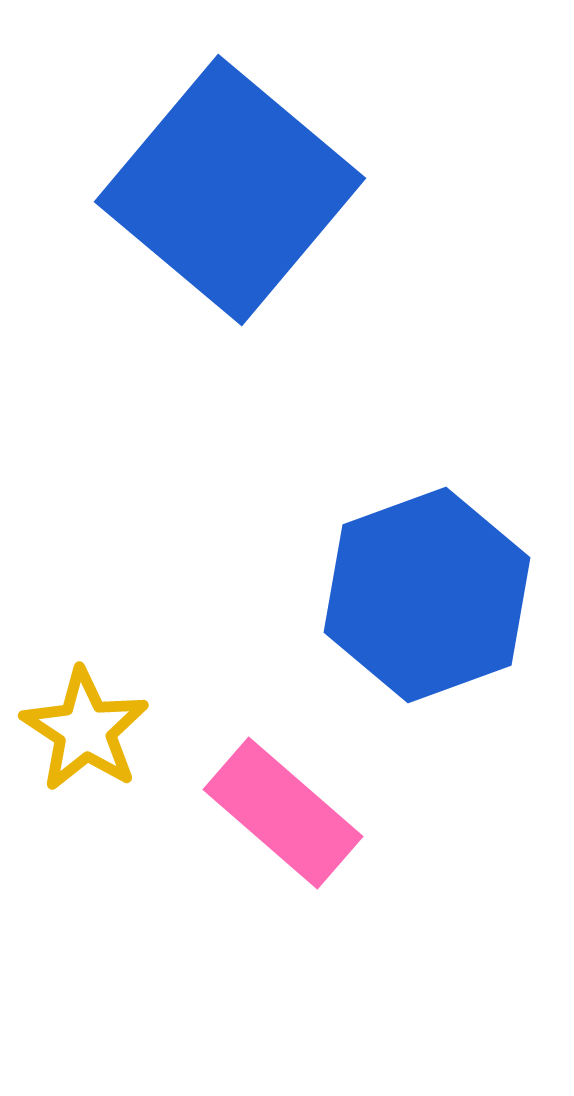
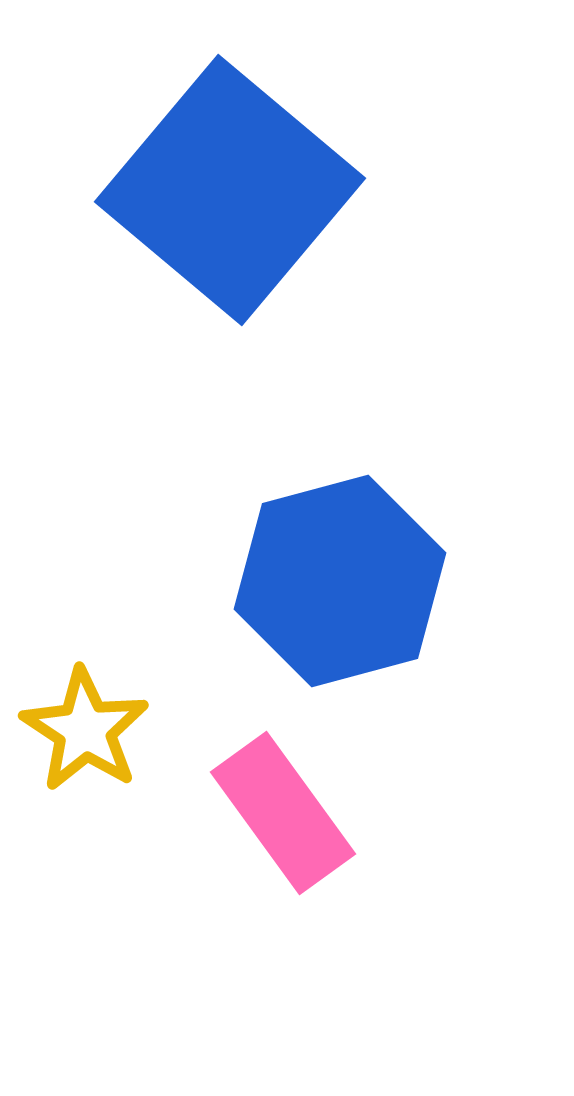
blue hexagon: moved 87 px left, 14 px up; rotated 5 degrees clockwise
pink rectangle: rotated 13 degrees clockwise
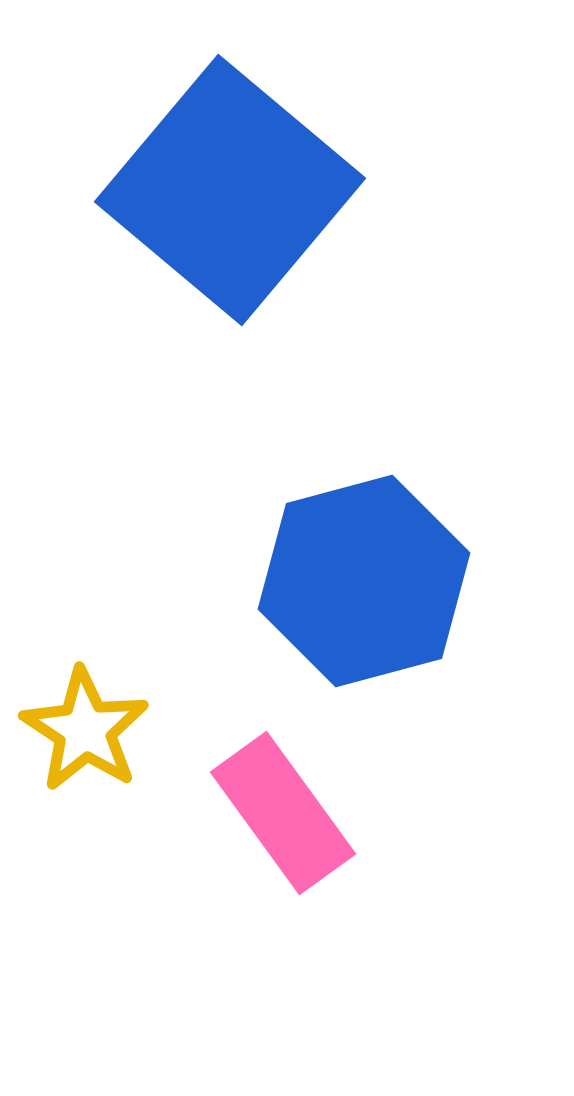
blue hexagon: moved 24 px right
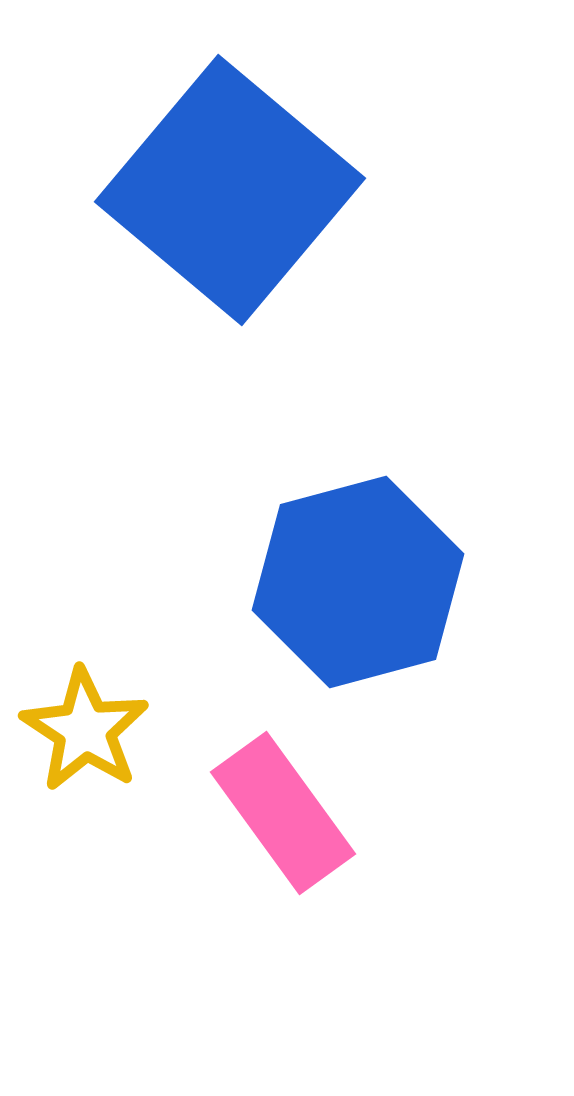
blue hexagon: moved 6 px left, 1 px down
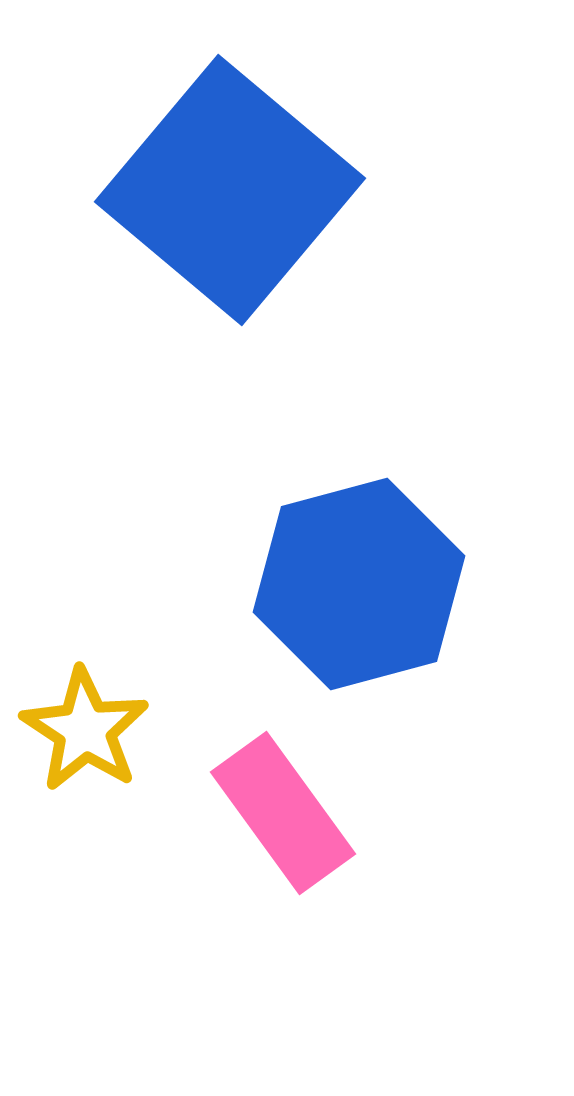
blue hexagon: moved 1 px right, 2 px down
